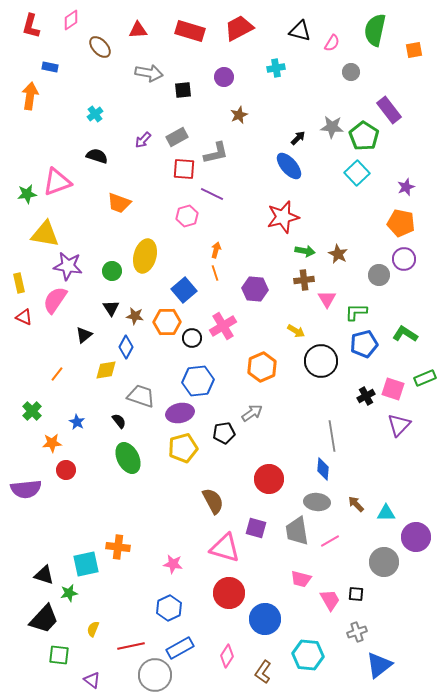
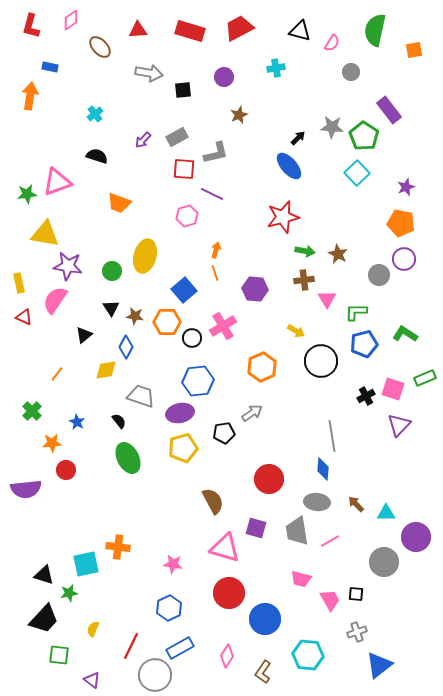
red line at (131, 646): rotated 52 degrees counterclockwise
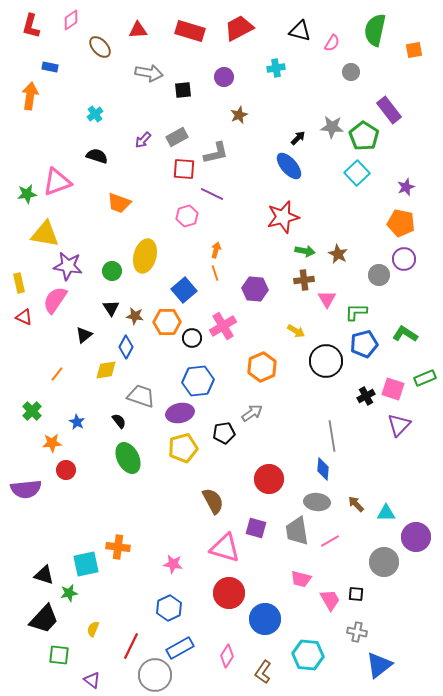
black circle at (321, 361): moved 5 px right
gray cross at (357, 632): rotated 30 degrees clockwise
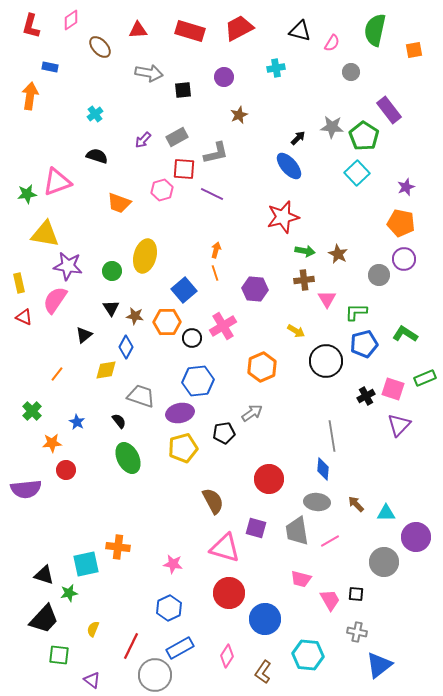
pink hexagon at (187, 216): moved 25 px left, 26 px up
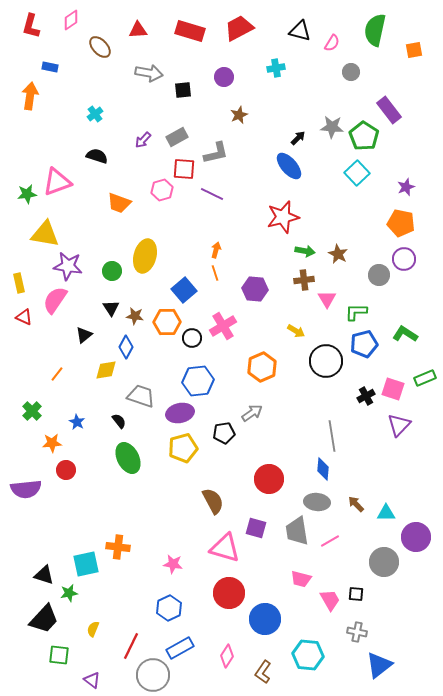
gray circle at (155, 675): moved 2 px left
